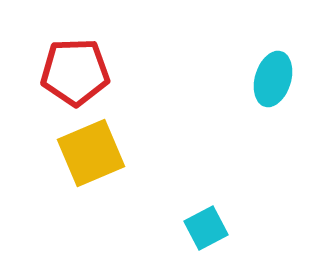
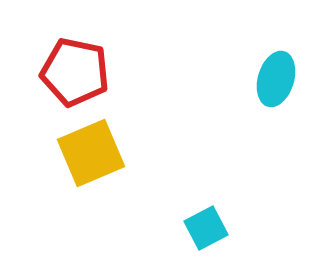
red pentagon: rotated 14 degrees clockwise
cyan ellipse: moved 3 px right
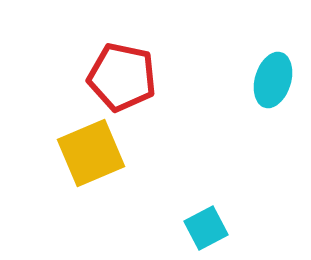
red pentagon: moved 47 px right, 5 px down
cyan ellipse: moved 3 px left, 1 px down
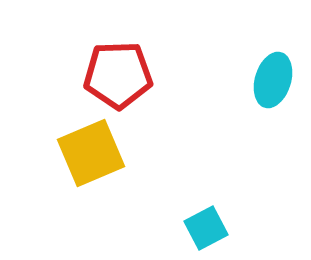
red pentagon: moved 4 px left, 2 px up; rotated 14 degrees counterclockwise
